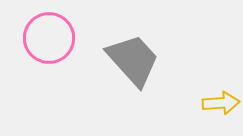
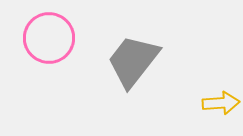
gray trapezoid: moved 1 px down; rotated 100 degrees counterclockwise
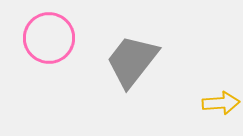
gray trapezoid: moved 1 px left
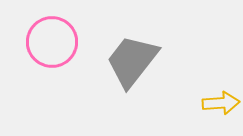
pink circle: moved 3 px right, 4 px down
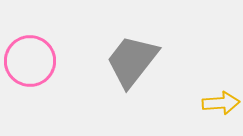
pink circle: moved 22 px left, 19 px down
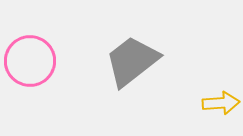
gray trapezoid: rotated 14 degrees clockwise
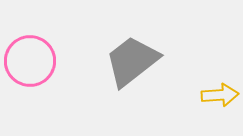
yellow arrow: moved 1 px left, 8 px up
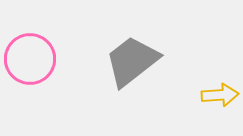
pink circle: moved 2 px up
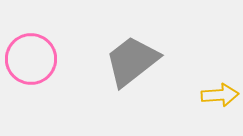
pink circle: moved 1 px right
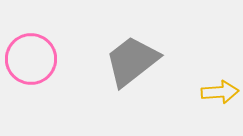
yellow arrow: moved 3 px up
